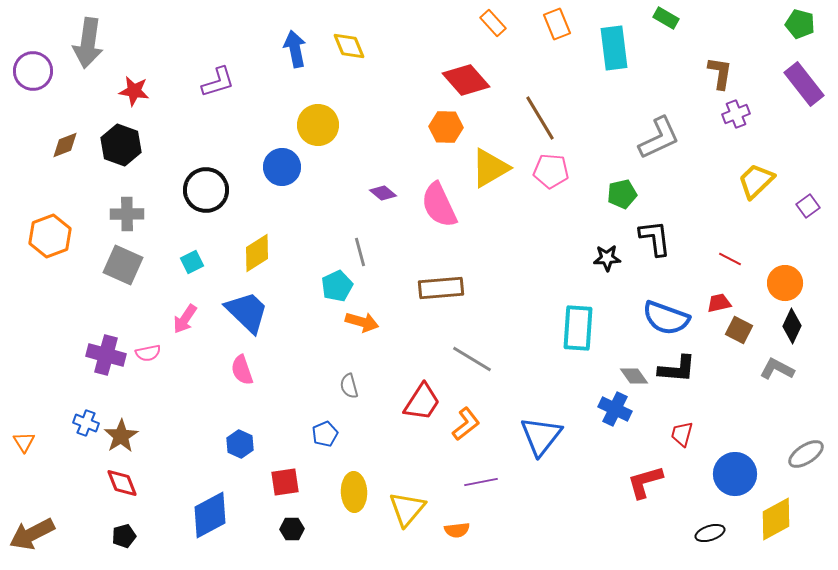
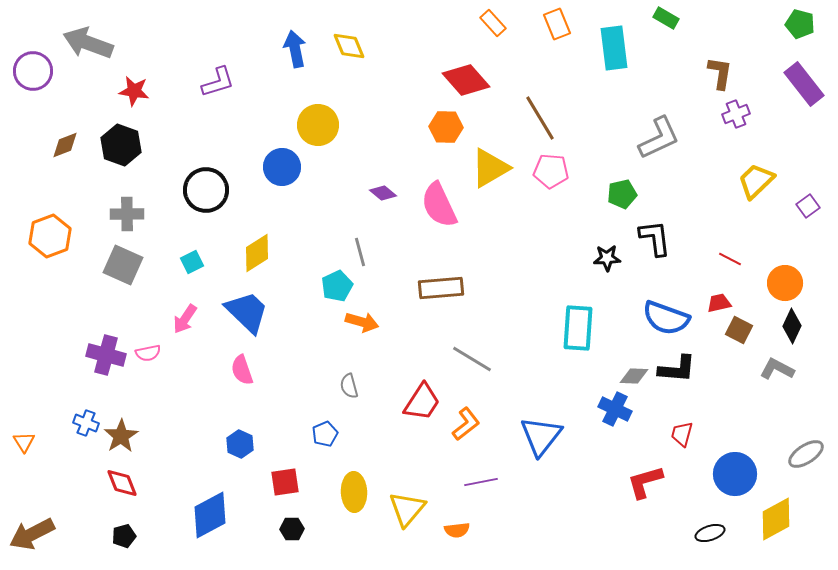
gray arrow at (88, 43): rotated 102 degrees clockwise
gray diamond at (634, 376): rotated 52 degrees counterclockwise
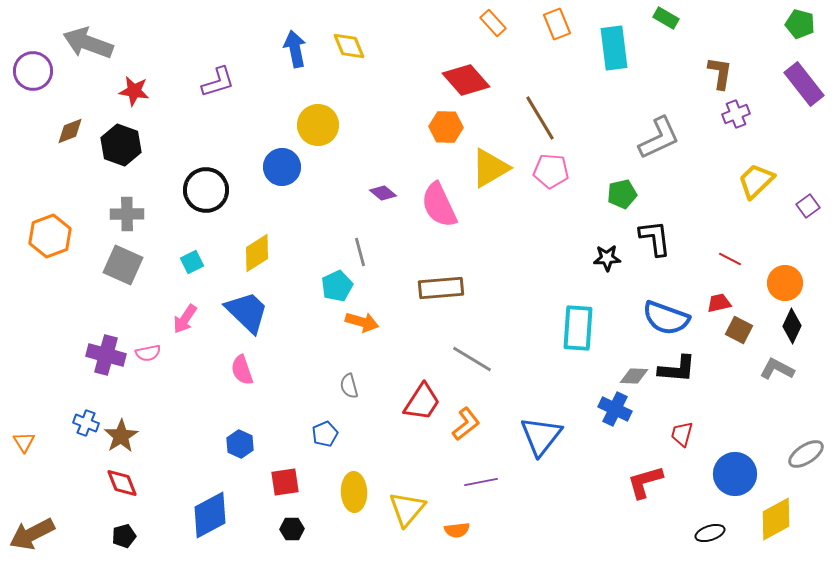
brown diamond at (65, 145): moved 5 px right, 14 px up
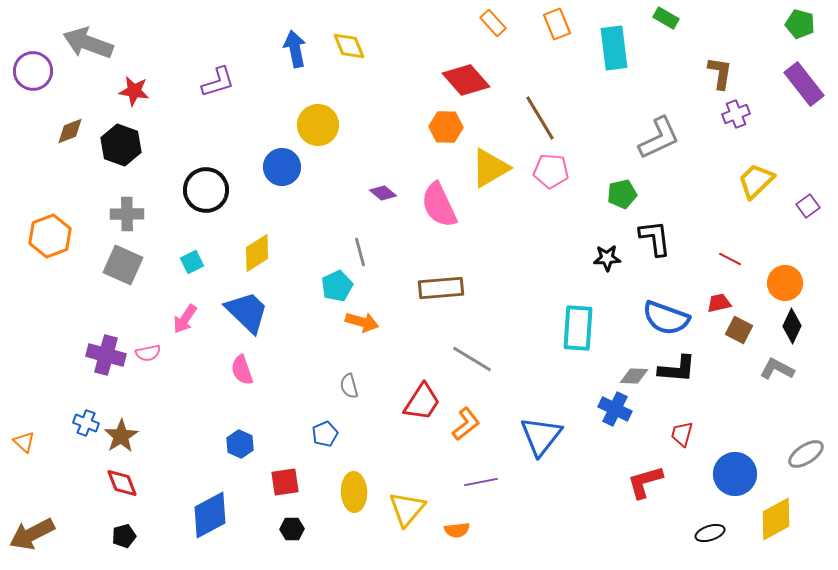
orange triangle at (24, 442): rotated 15 degrees counterclockwise
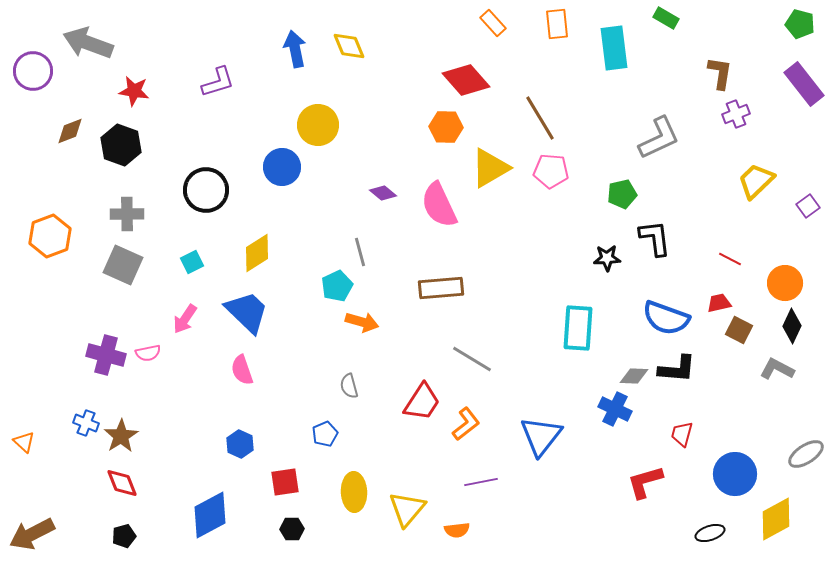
orange rectangle at (557, 24): rotated 16 degrees clockwise
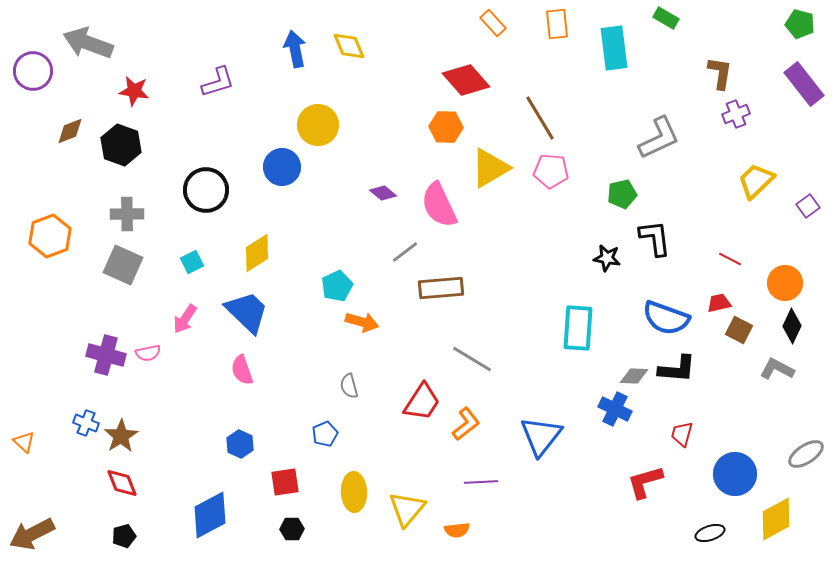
gray line at (360, 252): moved 45 px right; rotated 68 degrees clockwise
black star at (607, 258): rotated 12 degrees clockwise
purple line at (481, 482): rotated 8 degrees clockwise
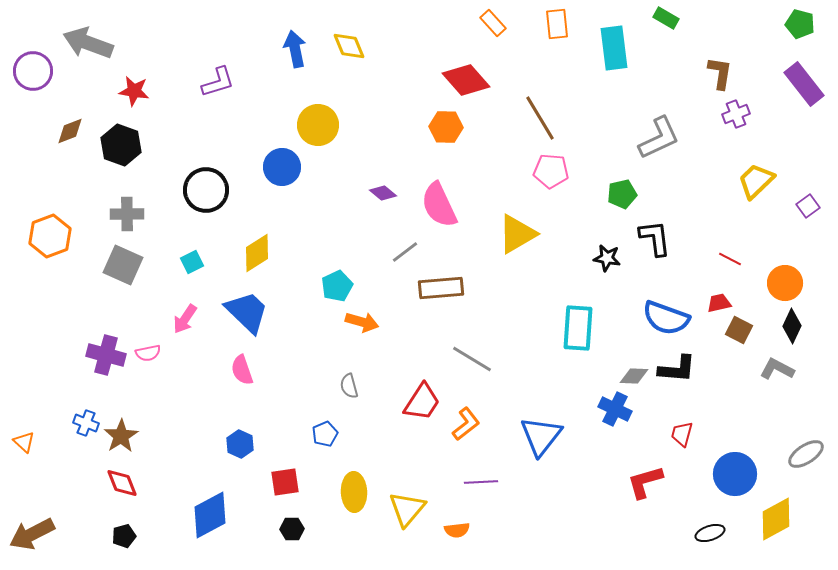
yellow triangle at (490, 168): moved 27 px right, 66 px down
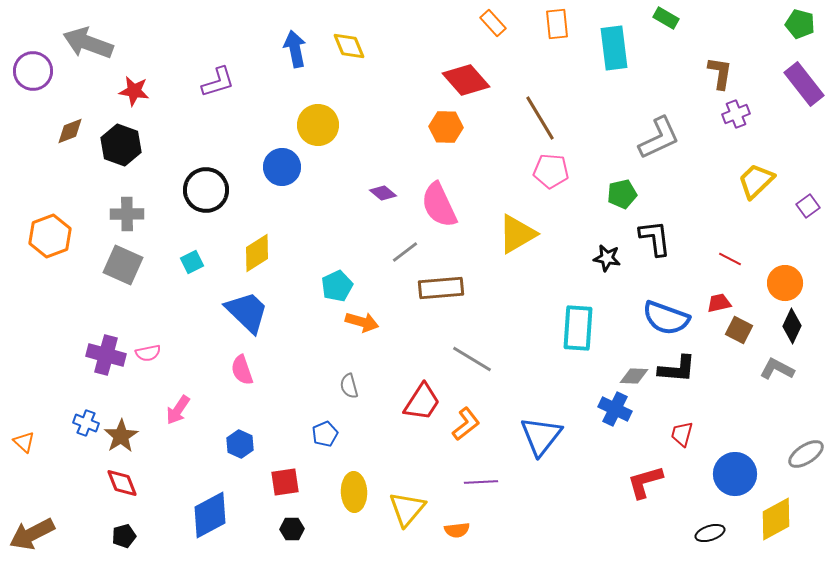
pink arrow at (185, 319): moved 7 px left, 91 px down
